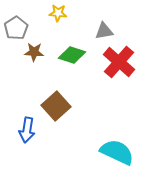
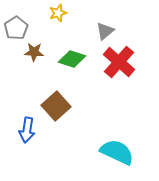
yellow star: rotated 24 degrees counterclockwise
gray triangle: moved 1 px right; rotated 30 degrees counterclockwise
green diamond: moved 4 px down
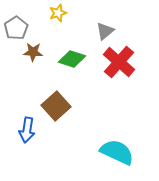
brown star: moved 1 px left
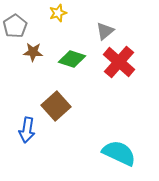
gray pentagon: moved 1 px left, 2 px up
cyan semicircle: moved 2 px right, 1 px down
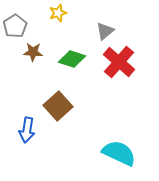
brown square: moved 2 px right
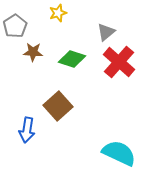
gray triangle: moved 1 px right, 1 px down
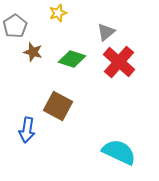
brown star: rotated 12 degrees clockwise
brown square: rotated 20 degrees counterclockwise
cyan semicircle: moved 1 px up
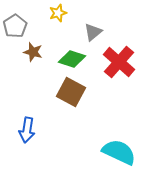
gray triangle: moved 13 px left
brown square: moved 13 px right, 14 px up
